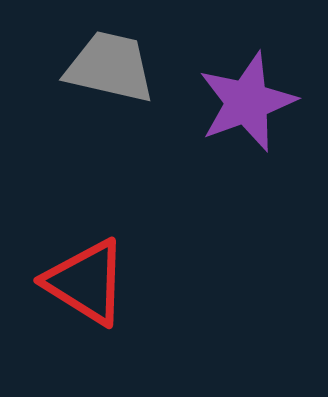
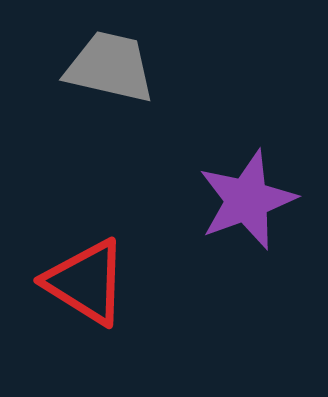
purple star: moved 98 px down
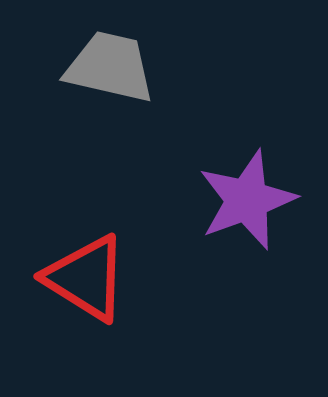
red triangle: moved 4 px up
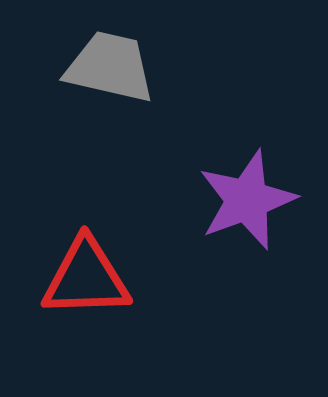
red triangle: rotated 34 degrees counterclockwise
